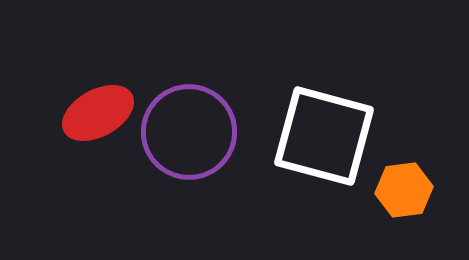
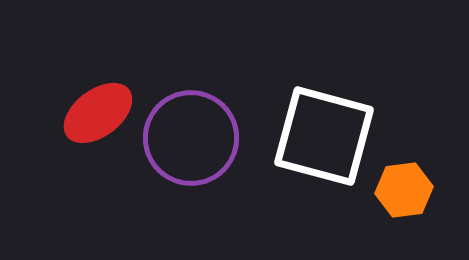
red ellipse: rotated 8 degrees counterclockwise
purple circle: moved 2 px right, 6 px down
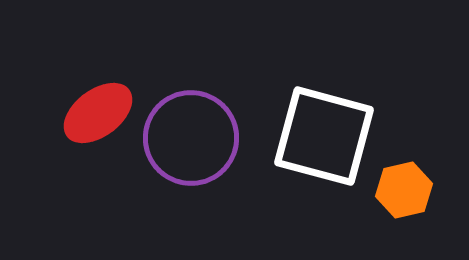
orange hexagon: rotated 6 degrees counterclockwise
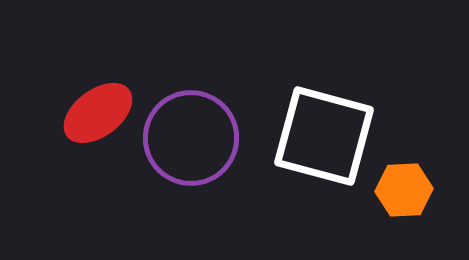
orange hexagon: rotated 10 degrees clockwise
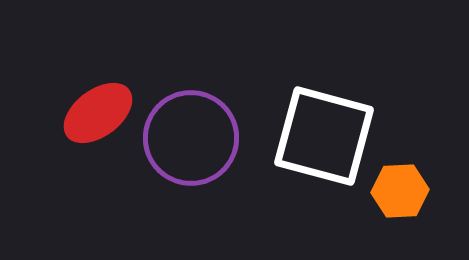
orange hexagon: moved 4 px left, 1 px down
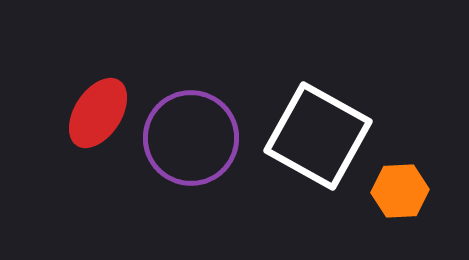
red ellipse: rotated 20 degrees counterclockwise
white square: moved 6 px left; rotated 14 degrees clockwise
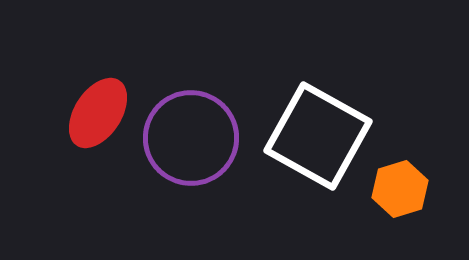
orange hexagon: moved 2 px up; rotated 14 degrees counterclockwise
